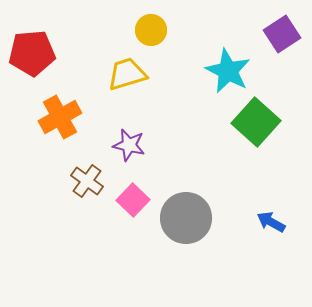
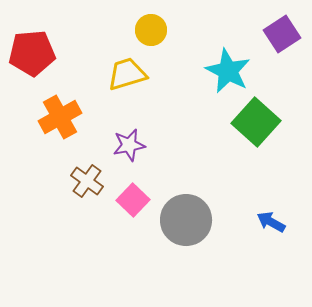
purple star: rotated 24 degrees counterclockwise
gray circle: moved 2 px down
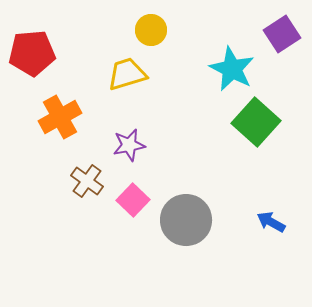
cyan star: moved 4 px right, 2 px up
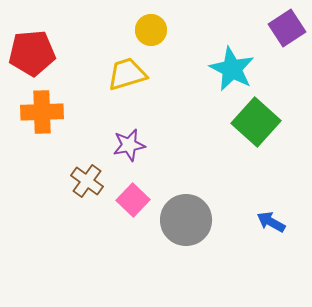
purple square: moved 5 px right, 6 px up
orange cross: moved 18 px left, 5 px up; rotated 27 degrees clockwise
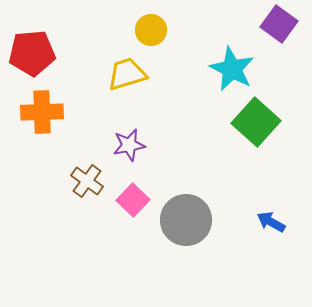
purple square: moved 8 px left, 4 px up; rotated 21 degrees counterclockwise
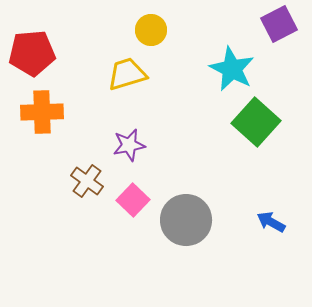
purple square: rotated 27 degrees clockwise
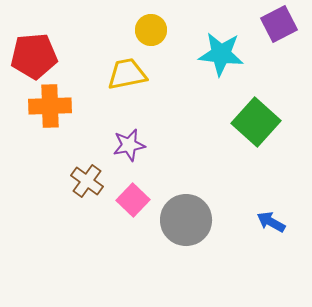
red pentagon: moved 2 px right, 3 px down
cyan star: moved 11 px left, 15 px up; rotated 21 degrees counterclockwise
yellow trapezoid: rotated 6 degrees clockwise
orange cross: moved 8 px right, 6 px up
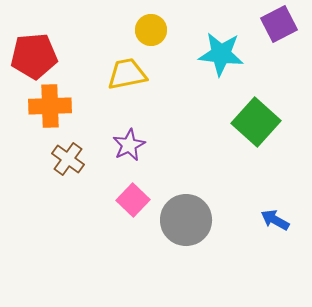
purple star: rotated 16 degrees counterclockwise
brown cross: moved 19 px left, 22 px up
blue arrow: moved 4 px right, 2 px up
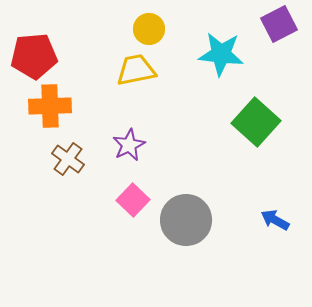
yellow circle: moved 2 px left, 1 px up
yellow trapezoid: moved 9 px right, 4 px up
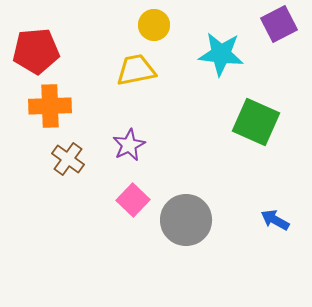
yellow circle: moved 5 px right, 4 px up
red pentagon: moved 2 px right, 5 px up
green square: rotated 18 degrees counterclockwise
